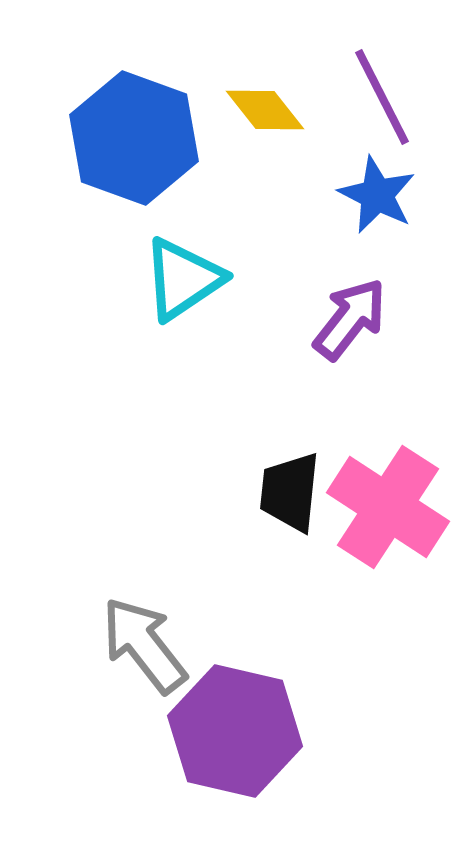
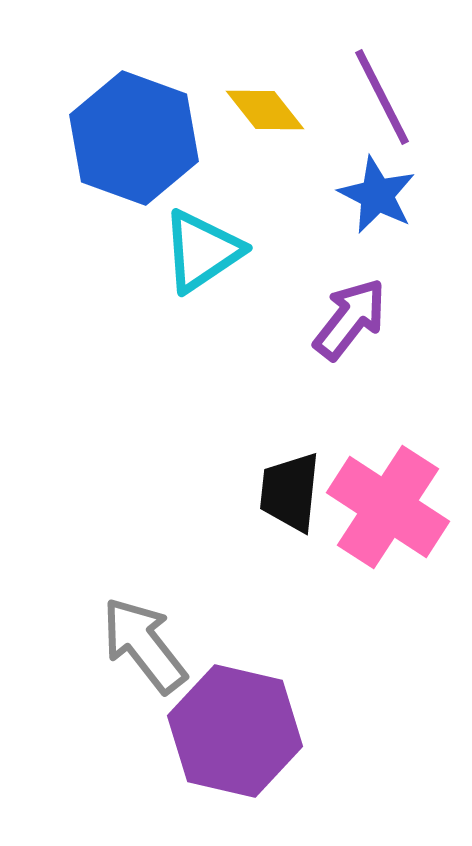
cyan triangle: moved 19 px right, 28 px up
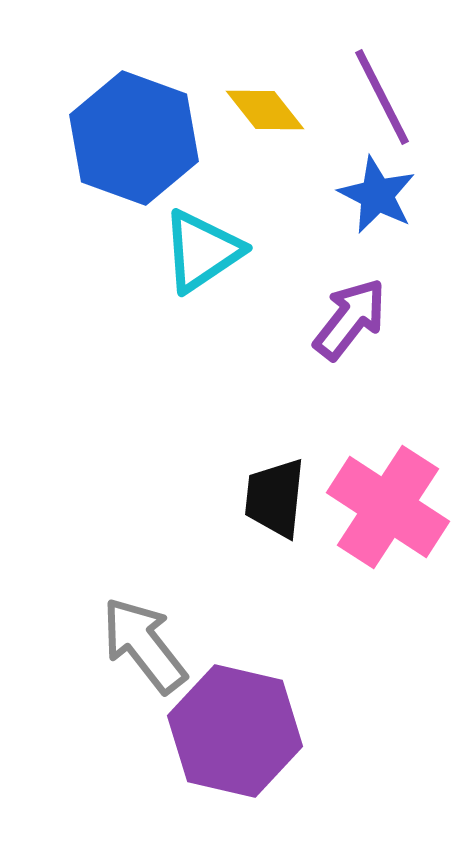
black trapezoid: moved 15 px left, 6 px down
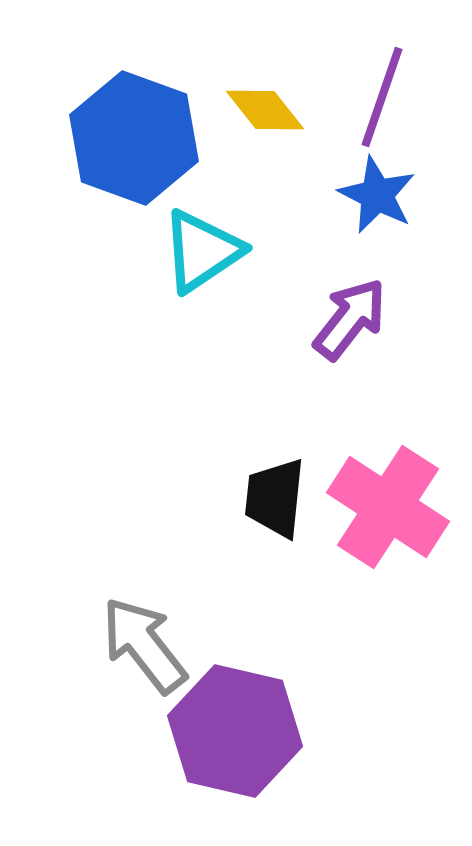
purple line: rotated 46 degrees clockwise
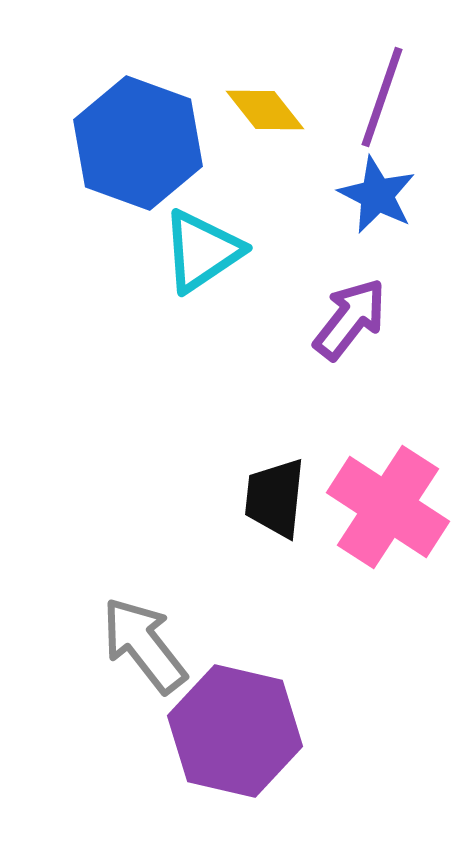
blue hexagon: moved 4 px right, 5 px down
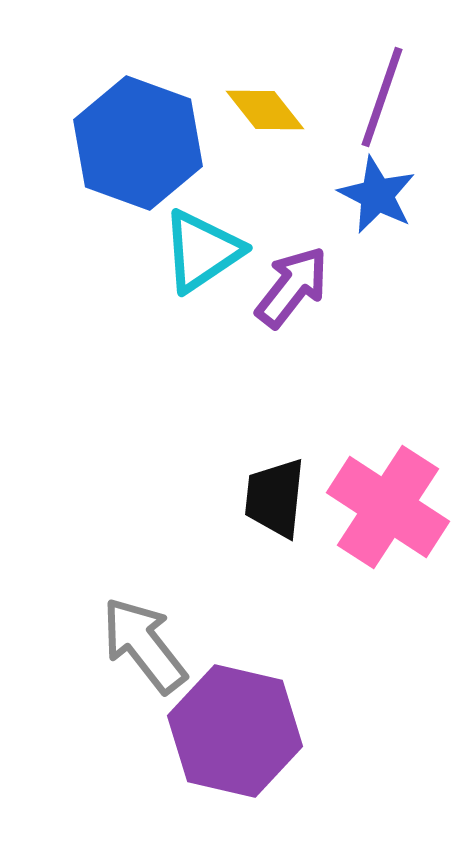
purple arrow: moved 58 px left, 32 px up
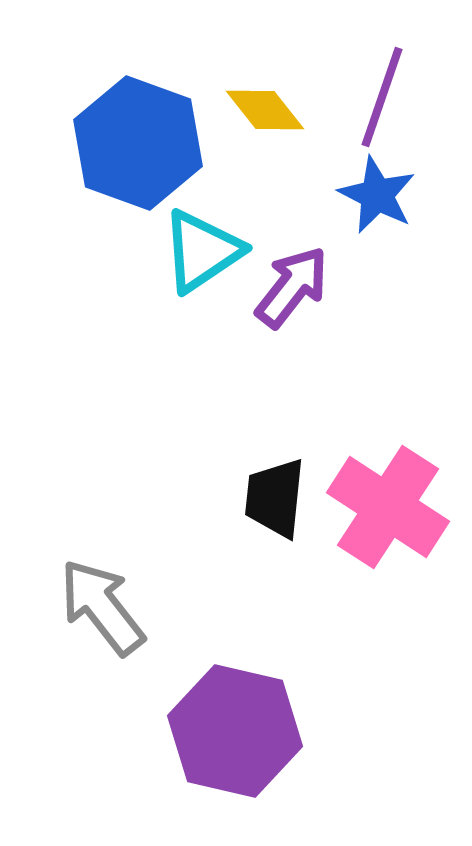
gray arrow: moved 42 px left, 38 px up
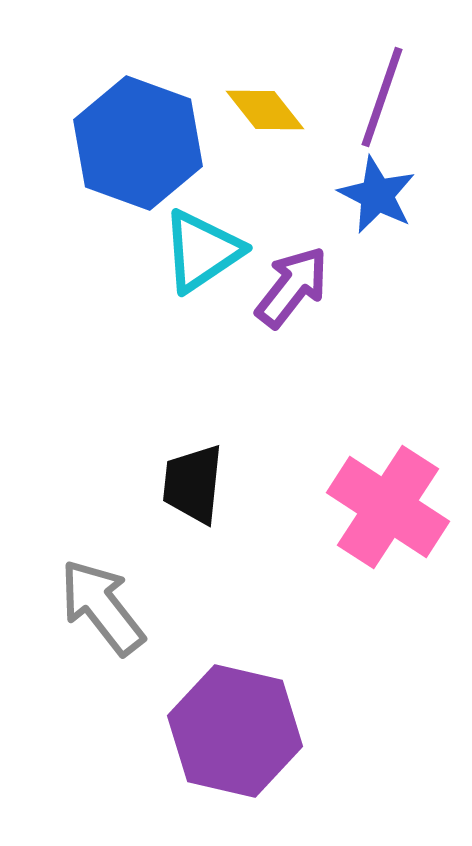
black trapezoid: moved 82 px left, 14 px up
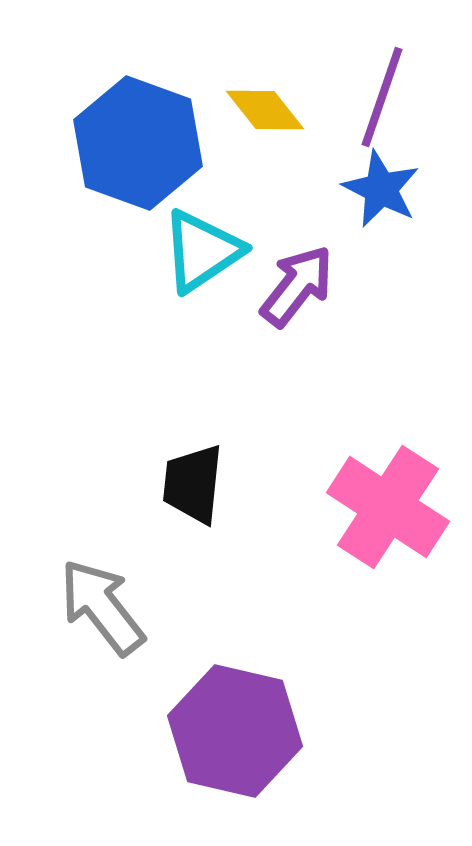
blue star: moved 4 px right, 6 px up
purple arrow: moved 5 px right, 1 px up
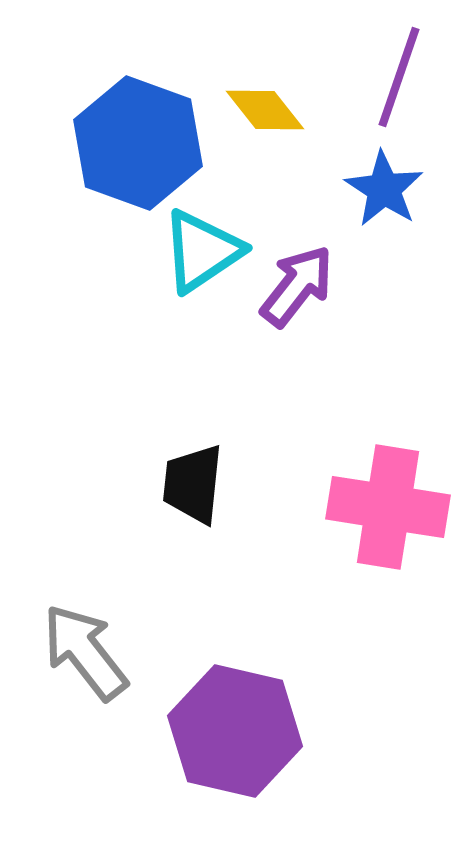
purple line: moved 17 px right, 20 px up
blue star: moved 3 px right; rotated 6 degrees clockwise
pink cross: rotated 24 degrees counterclockwise
gray arrow: moved 17 px left, 45 px down
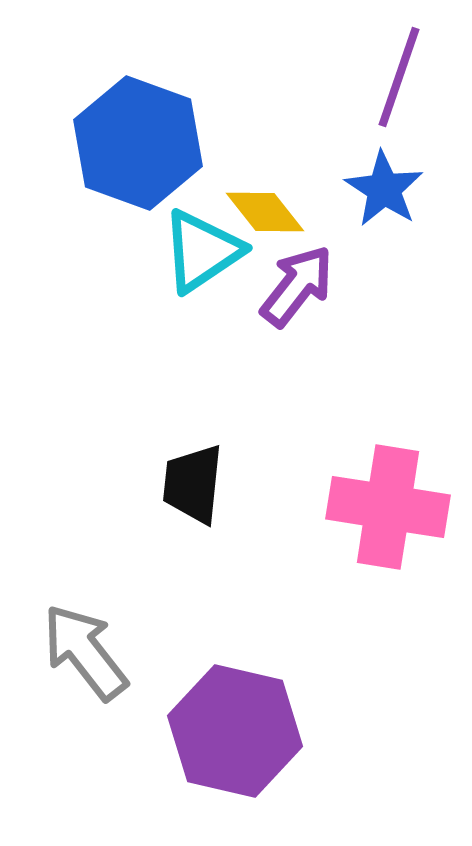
yellow diamond: moved 102 px down
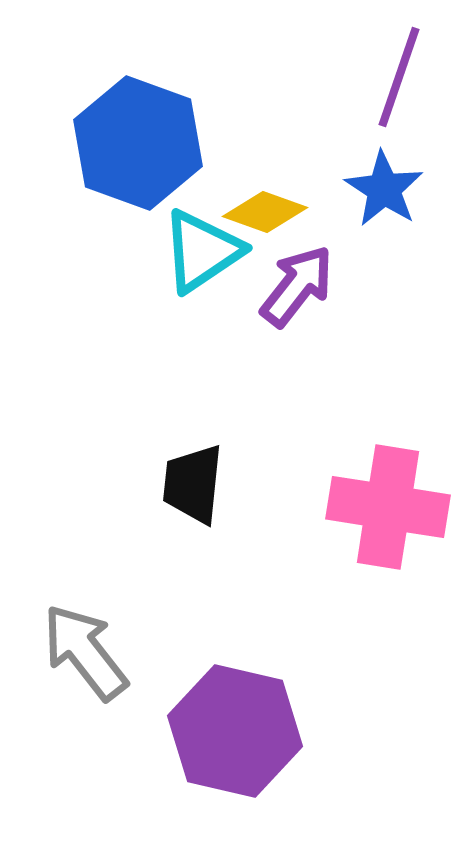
yellow diamond: rotated 32 degrees counterclockwise
